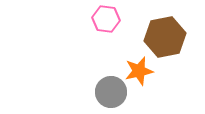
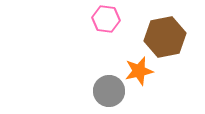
gray circle: moved 2 px left, 1 px up
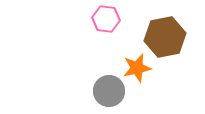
orange star: moved 2 px left, 3 px up
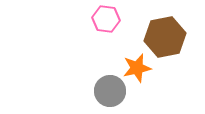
gray circle: moved 1 px right
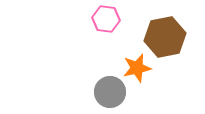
gray circle: moved 1 px down
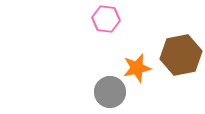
brown hexagon: moved 16 px right, 18 px down
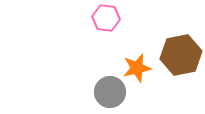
pink hexagon: moved 1 px up
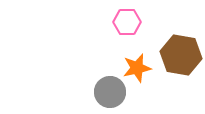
pink hexagon: moved 21 px right, 4 px down; rotated 8 degrees counterclockwise
brown hexagon: rotated 21 degrees clockwise
